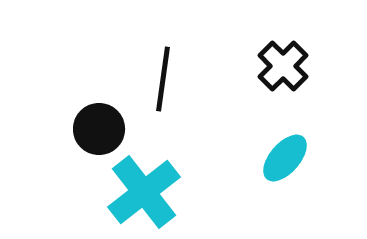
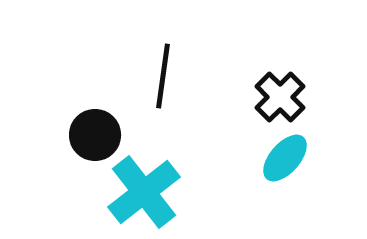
black cross: moved 3 px left, 31 px down
black line: moved 3 px up
black circle: moved 4 px left, 6 px down
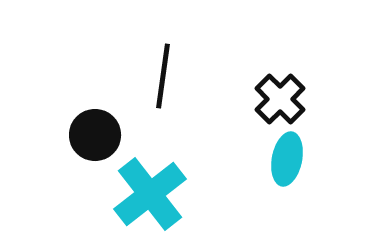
black cross: moved 2 px down
cyan ellipse: moved 2 px right, 1 px down; rotated 30 degrees counterclockwise
cyan cross: moved 6 px right, 2 px down
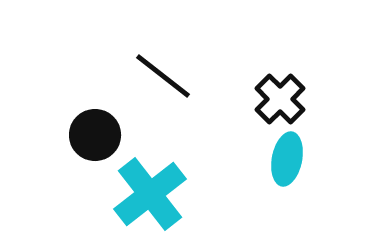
black line: rotated 60 degrees counterclockwise
